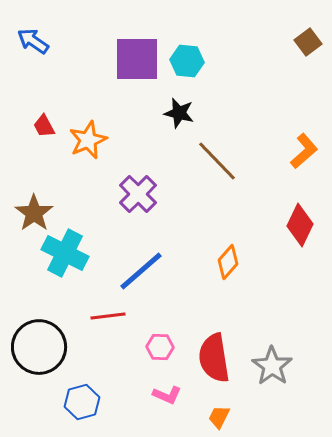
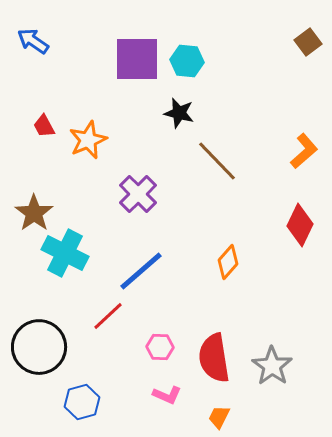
red line: rotated 36 degrees counterclockwise
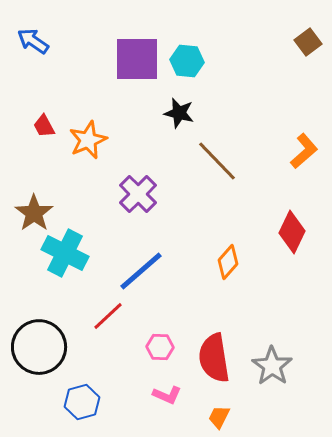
red diamond: moved 8 px left, 7 px down
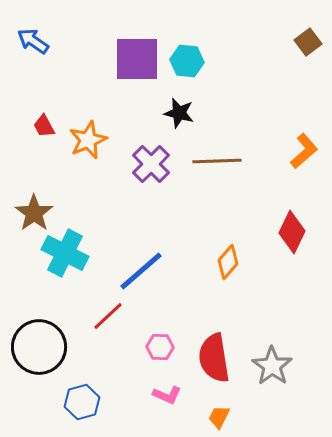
brown line: rotated 48 degrees counterclockwise
purple cross: moved 13 px right, 30 px up
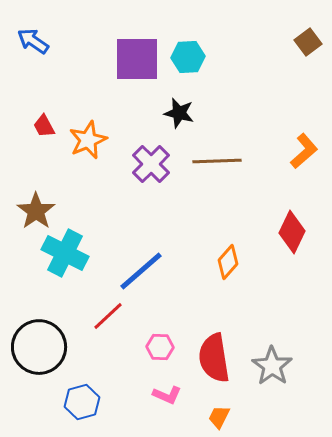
cyan hexagon: moved 1 px right, 4 px up; rotated 8 degrees counterclockwise
brown star: moved 2 px right, 2 px up
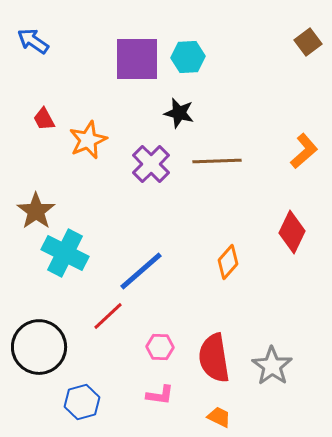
red trapezoid: moved 7 px up
pink L-shape: moved 7 px left; rotated 16 degrees counterclockwise
orange trapezoid: rotated 90 degrees clockwise
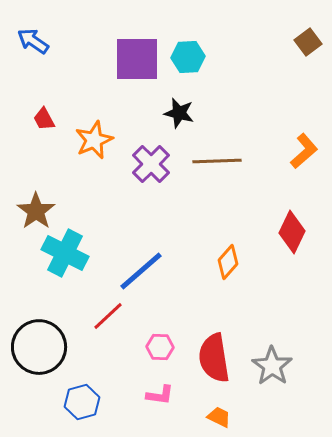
orange star: moved 6 px right
